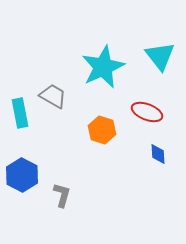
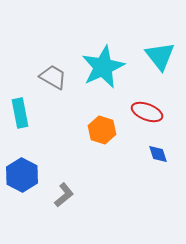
gray trapezoid: moved 19 px up
blue diamond: rotated 15 degrees counterclockwise
gray L-shape: moved 2 px right; rotated 35 degrees clockwise
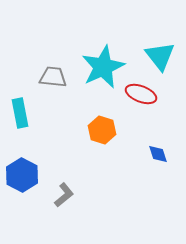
gray trapezoid: rotated 24 degrees counterclockwise
red ellipse: moved 6 px left, 18 px up
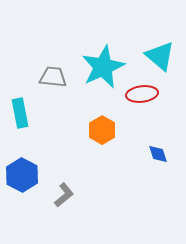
cyan triangle: rotated 12 degrees counterclockwise
red ellipse: moved 1 px right; rotated 28 degrees counterclockwise
orange hexagon: rotated 12 degrees clockwise
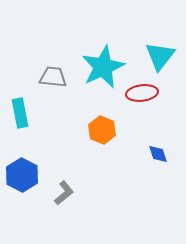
cyan triangle: rotated 28 degrees clockwise
red ellipse: moved 1 px up
orange hexagon: rotated 8 degrees counterclockwise
gray L-shape: moved 2 px up
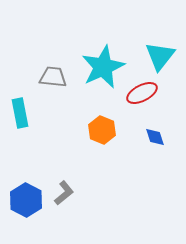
red ellipse: rotated 20 degrees counterclockwise
blue diamond: moved 3 px left, 17 px up
blue hexagon: moved 4 px right, 25 px down
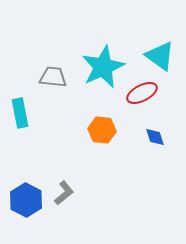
cyan triangle: rotated 32 degrees counterclockwise
orange hexagon: rotated 16 degrees counterclockwise
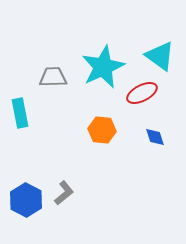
gray trapezoid: rotated 8 degrees counterclockwise
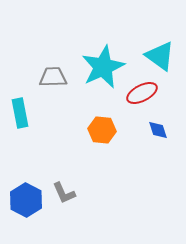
blue diamond: moved 3 px right, 7 px up
gray L-shape: rotated 105 degrees clockwise
